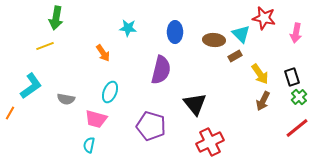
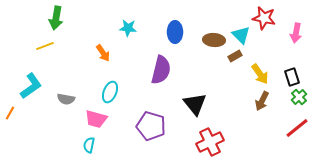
cyan triangle: moved 1 px down
brown arrow: moved 1 px left
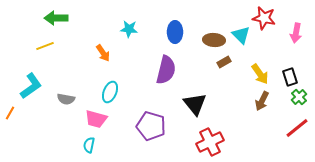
green arrow: rotated 80 degrees clockwise
cyan star: moved 1 px right, 1 px down
brown rectangle: moved 11 px left, 6 px down
purple semicircle: moved 5 px right
black rectangle: moved 2 px left
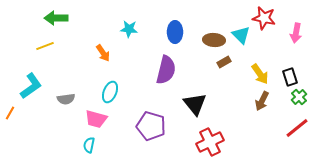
gray semicircle: rotated 18 degrees counterclockwise
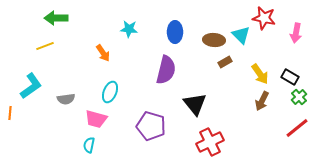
brown rectangle: moved 1 px right
black rectangle: rotated 42 degrees counterclockwise
orange line: rotated 24 degrees counterclockwise
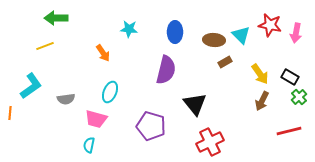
red star: moved 6 px right, 7 px down
red line: moved 8 px left, 3 px down; rotated 25 degrees clockwise
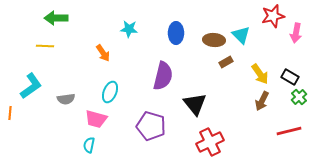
red star: moved 3 px right, 9 px up; rotated 25 degrees counterclockwise
blue ellipse: moved 1 px right, 1 px down
yellow line: rotated 24 degrees clockwise
brown rectangle: moved 1 px right
purple semicircle: moved 3 px left, 6 px down
